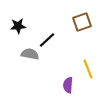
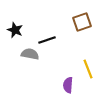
black star: moved 3 px left, 4 px down; rotated 28 degrees clockwise
black line: rotated 24 degrees clockwise
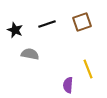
black line: moved 16 px up
